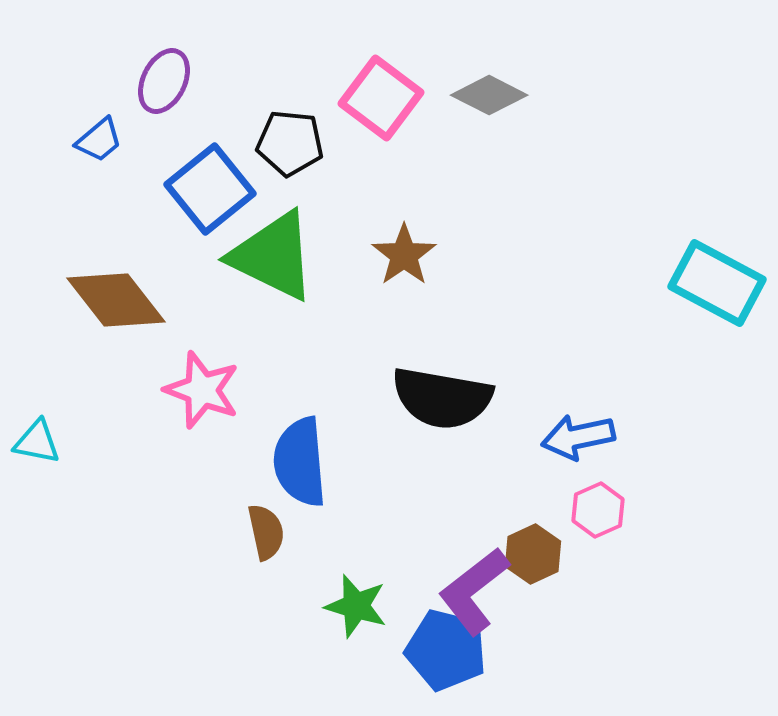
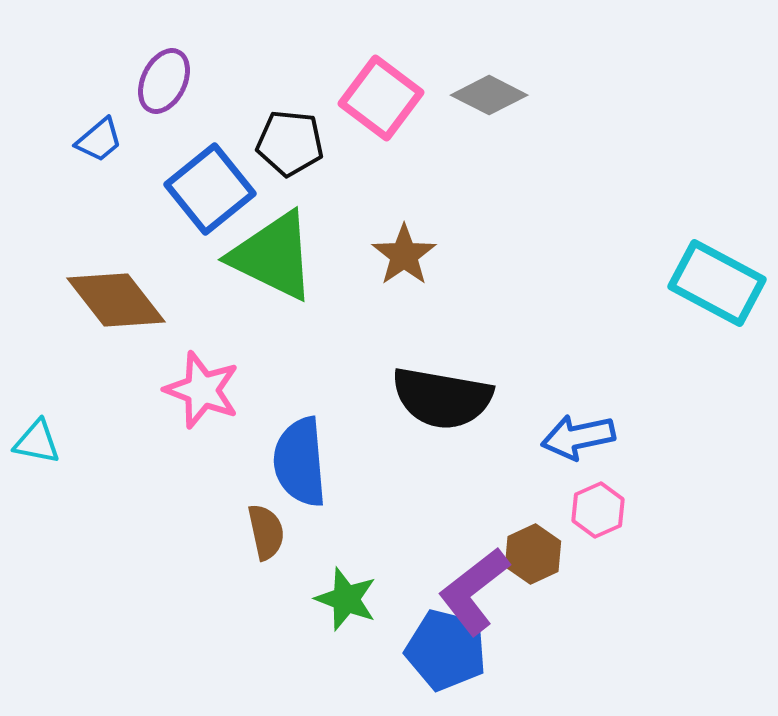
green star: moved 10 px left, 7 px up; rotated 4 degrees clockwise
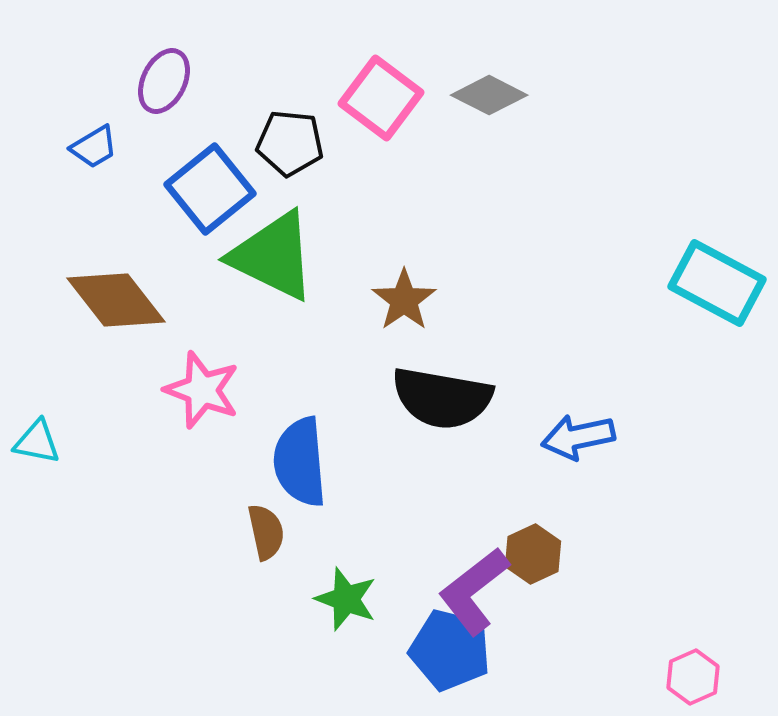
blue trapezoid: moved 5 px left, 7 px down; rotated 9 degrees clockwise
brown star: moved 45 px down
pink hexagon: moved 95 px right, 167 px down
blue pentagon: moved 4 px right
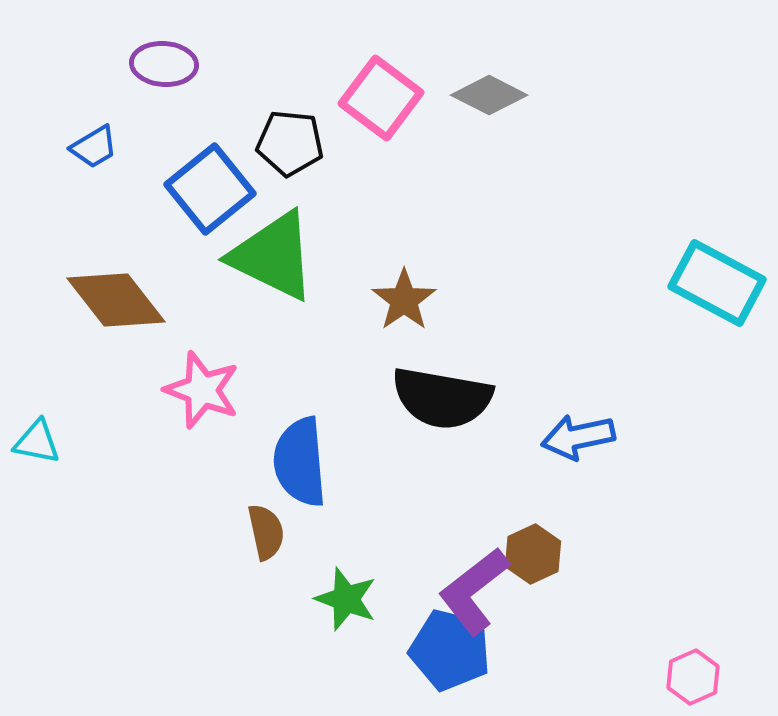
purple ellipse: moved 17 px up; rotated 68 degrees clockwise
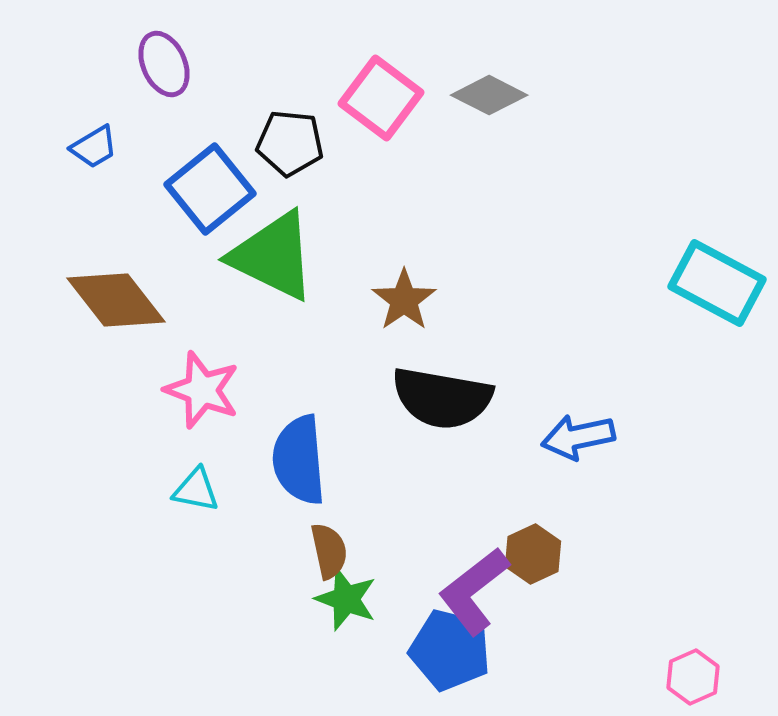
purple ellipse: rotated 62 degrees clockwise
cyan triangle: moved 159 px right, 48 px down
blue semicircle: moved 1 px left, 2 px up
brown semicircle: moved 63 px right, 19 px down
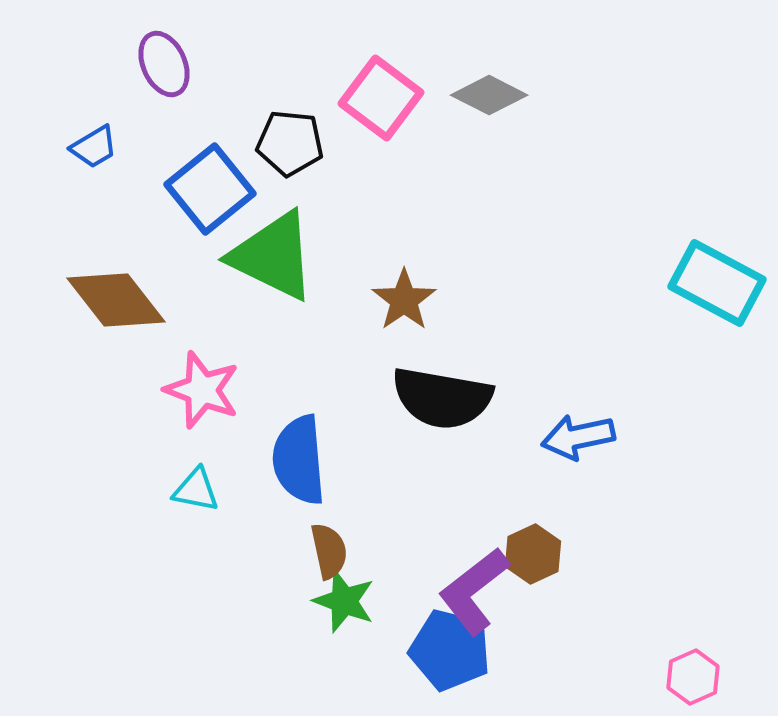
green star: moved 2 px left, 2 px down
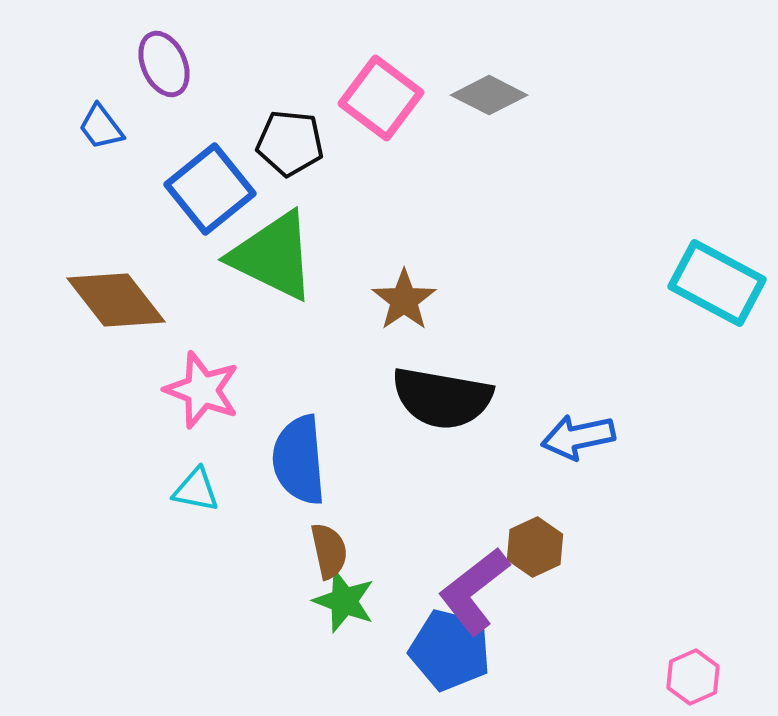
blue trapezoid: moved 7 px right, 20 px up; rotated 84 degrees clockwise
brown hexagon: moved 2 px right, 7 px up
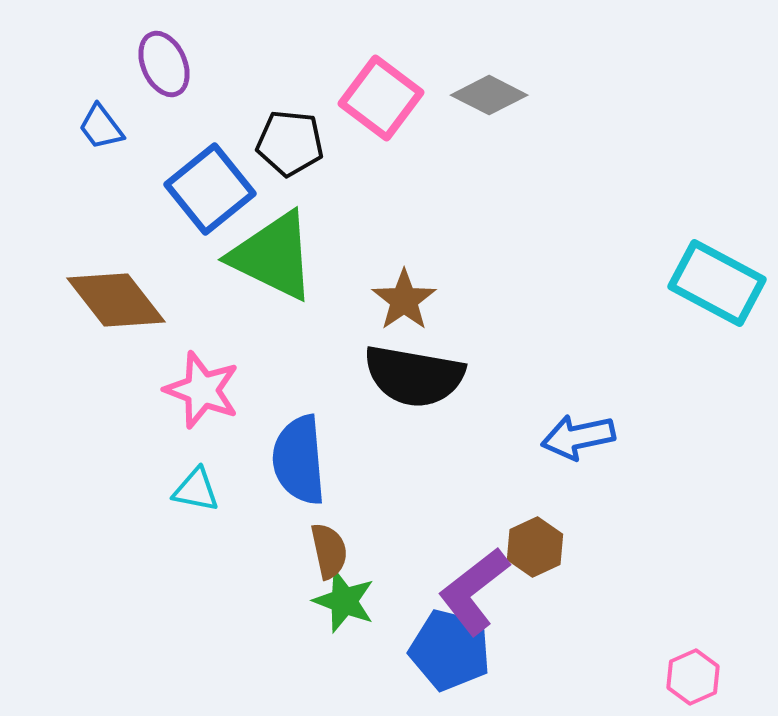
black semicircle: moved 28 px left, 22 px up
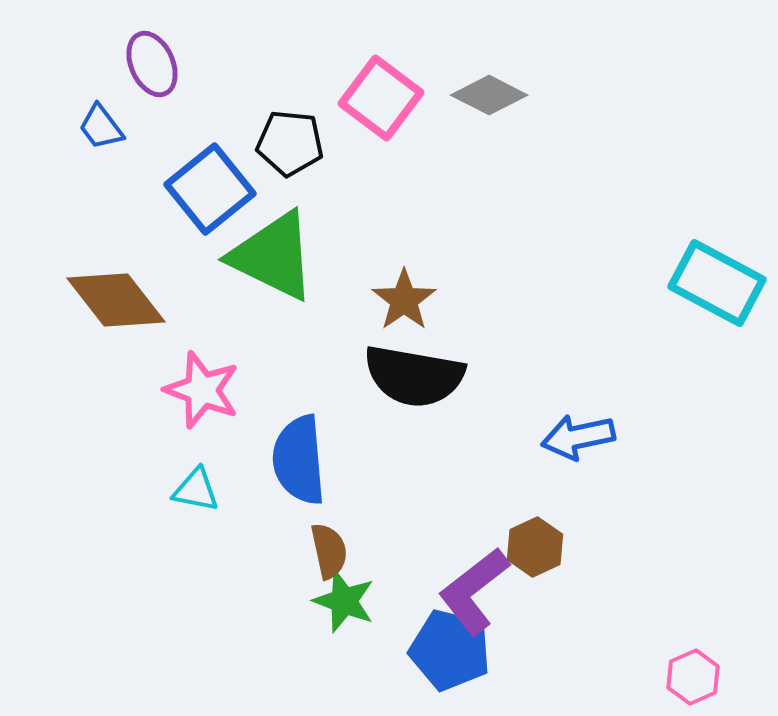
purple ellipse: moved 12 px left
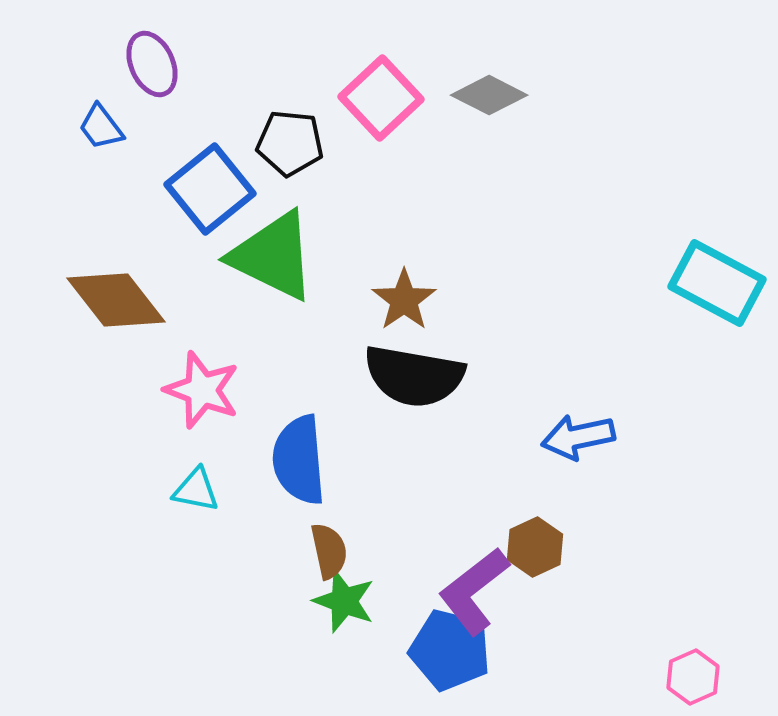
pink square: rotated 10 degrees clockwise
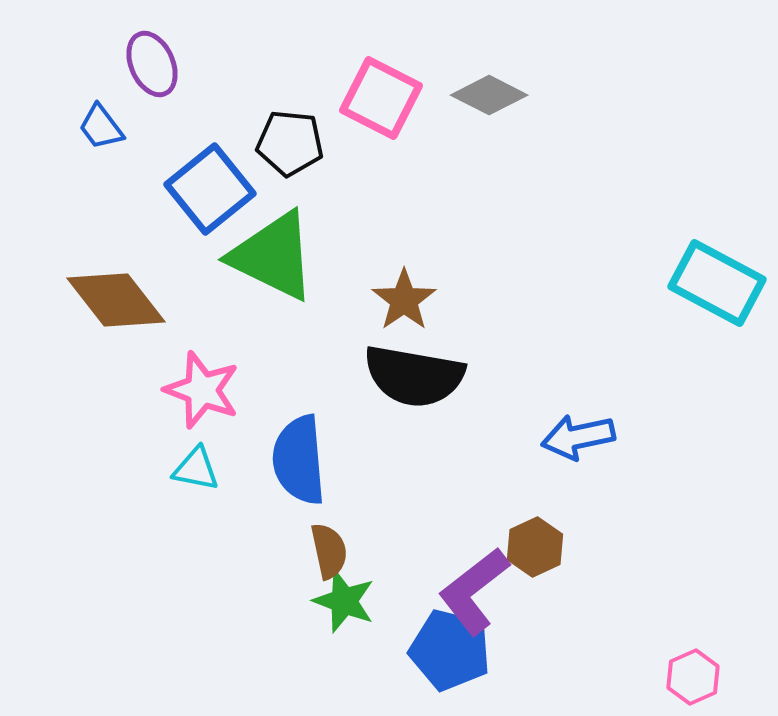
pink square: rotated 20 degrees counterclockwise
cyan triangle: moved 21 px up
